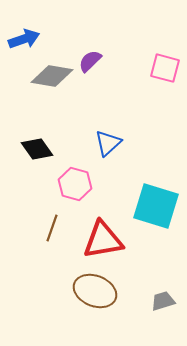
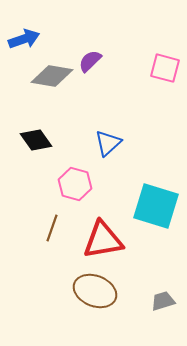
black diamond: moved 1 px left, 9 px up
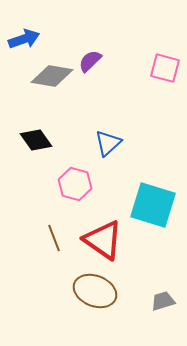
cyan square: moved 3 px left, 1 px up
brown line: moved 2 px right, 10 px down; rotated 40 degrees counterclockwise
red triangle: rotated 45 degrees clockwise
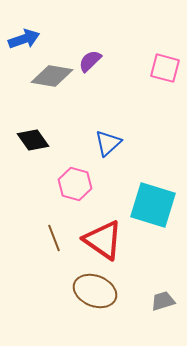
black diamond: moved 3 px left
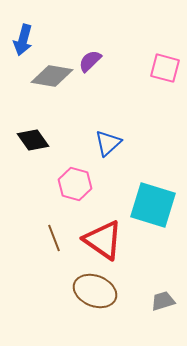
blue arrow: moved 1 px left, 1 px down; rotated 124 degrees clockwise
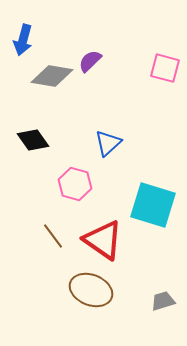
brown line: moved 1 px left, 2 px up; rotated 16 degrees counterclockwise
brown ellipse: moved 4 px left, 1 px up
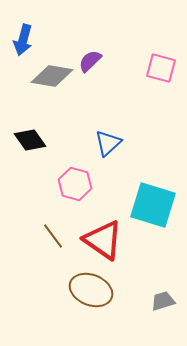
pink square: moved 4 px left
black diamond: moved 3 px left
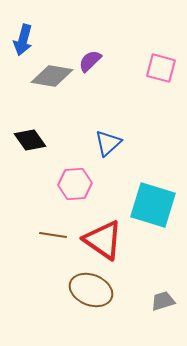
pink hexagon: rotated 20 degrees counterclockwise
brown line: moved 1 px up; rotated 44 degrees counterclockwise
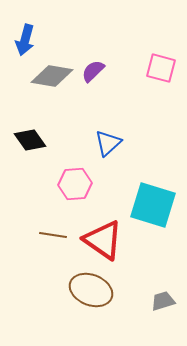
blue arrow: moved 2 px right
purple semicircle: moved 3 px right, 10 px down
